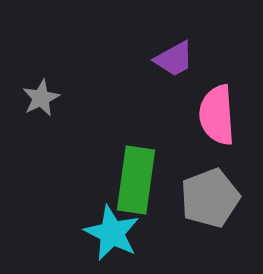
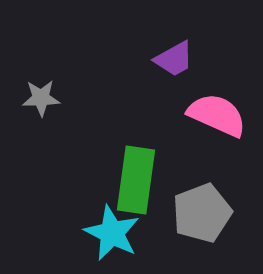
gray star: rotated 24 degrees clockwise
pink semicircle: rotated 118 degrees clockwise
gray pentagon: moved 8 px left, 15 px down
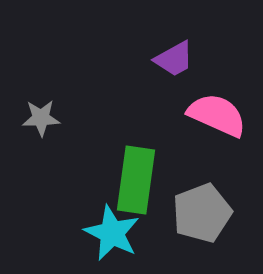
gray star: moved 20 px down
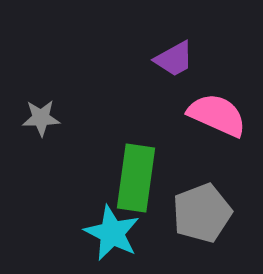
green rectangle: moved 2 px up
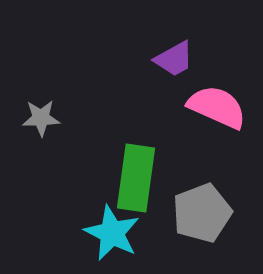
pink semicircle: moved 8 px up
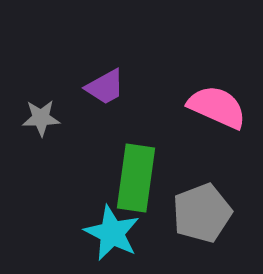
purple trapezoid: moved 69 px left, 28 px down
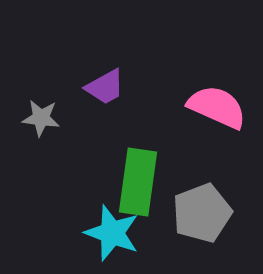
gray star: rotated 9 degrees clockwise
green rectangle: moved 2 px right, 4 px down
cyan star: rotated 6 degrees counterclockwise
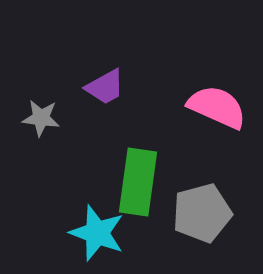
gray pentagon: rotated 6 degrees clockwise
cyan star: moved 15 px left
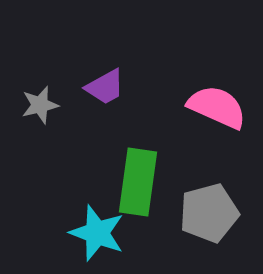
gray star: moved 1 px left, 13 px up; rotated 21 degrees counterclockwise
gray pentagon: moved 7 px right
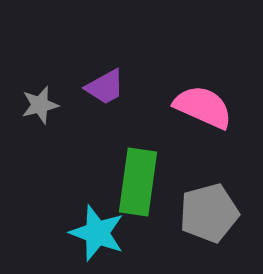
pink semicircle: moved 14 px left
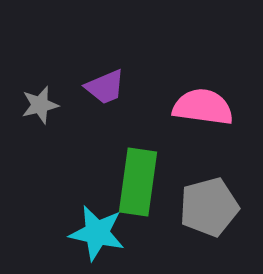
purple trapezoid: rotated 6 degrees clockwise
pink semicircle: rotated 16 degrees counterclockwise
gray pentagon: moved 6 px up
cyan star: rotated 8 degrees counterclockwise
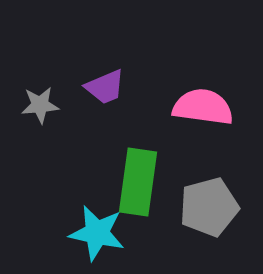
gray star: rotated 9 degrees clockwise
